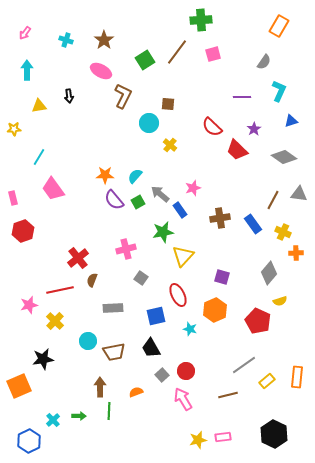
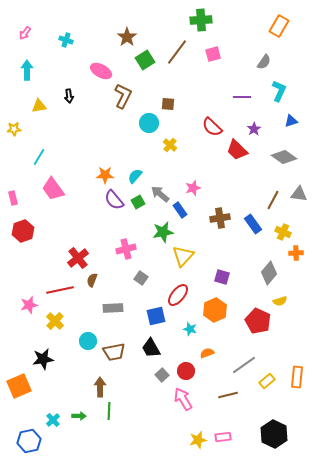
brown star at (104, 40): moved 23 px right, 3 px up
red ellipse at (178, 295): rotated 65 degrees clockwise
orange semicircle at (136, 392): moved 71 px right, 39 px up
blue hexagon at (29, 441): rotated 15 degrees clockwise
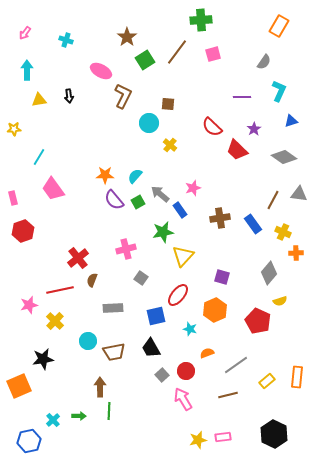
yellow triangle at (39, 106): moved 6 px up
gray line at (244, 365): moved 8 px left
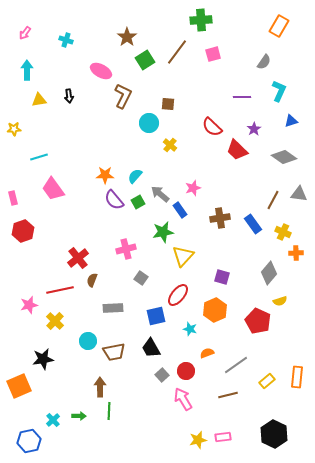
cyan line at (39, 157): rotated 42 degrees clockwise
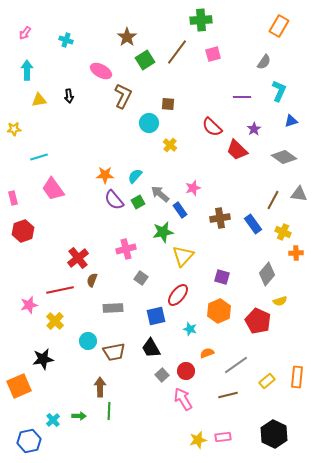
gray diamond at (269, 273): moved 2 px left, 1 px down
orange hexagon at (215, 310): moved 4 px right, 1 px down
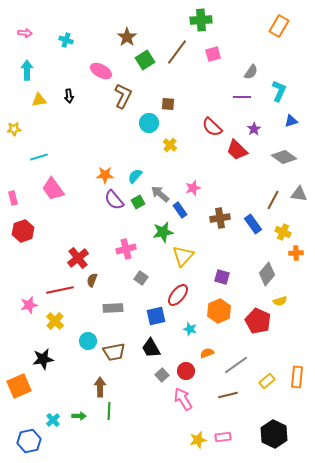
pink arrow at (25, 33): rotated 120 degrees counterclockwise
gray semicircle at (264, 62): moved 13 px left, 10 px down
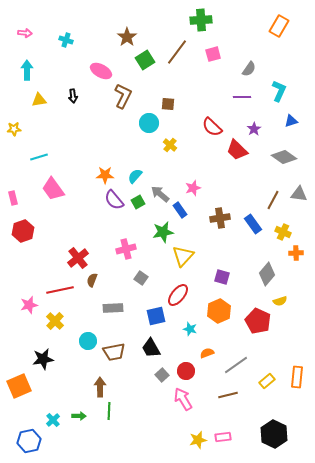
gray semicircle at (251, 72): moved 2 px left, 3 px up
black arrow at (69, 96): moved 4 px right
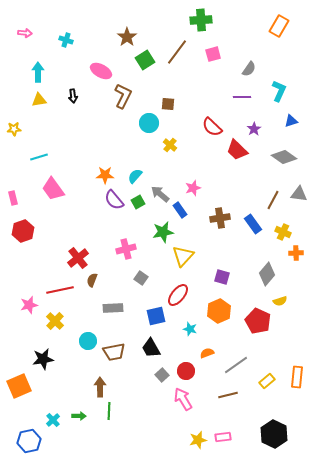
cyan arrow at (27, 70): moved 11 px right, 2 px down
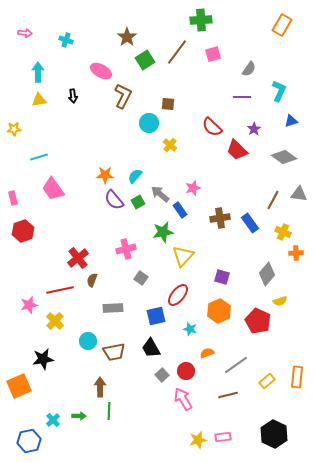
orange rectangle at (279, 26): moved 3 px right, 1 px up
blue rectangle at (253, 224): moved 3 px left, 1 px up
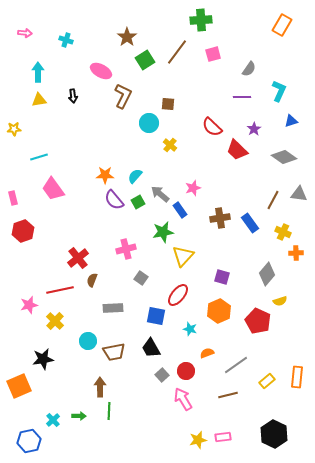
blue square at (156, 316): rotated 24 degrees clockwise
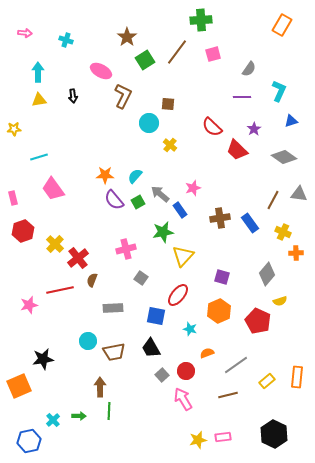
yellow cross at (55, 321): moved 77 px up
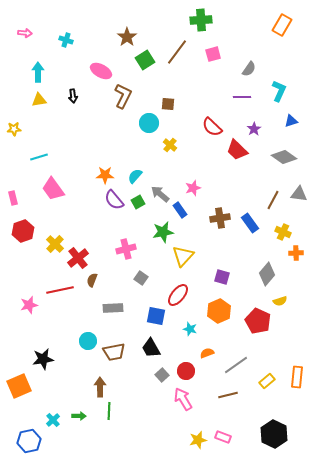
pink rectangle at (223, 437): rotated 28 degrees clockwise
